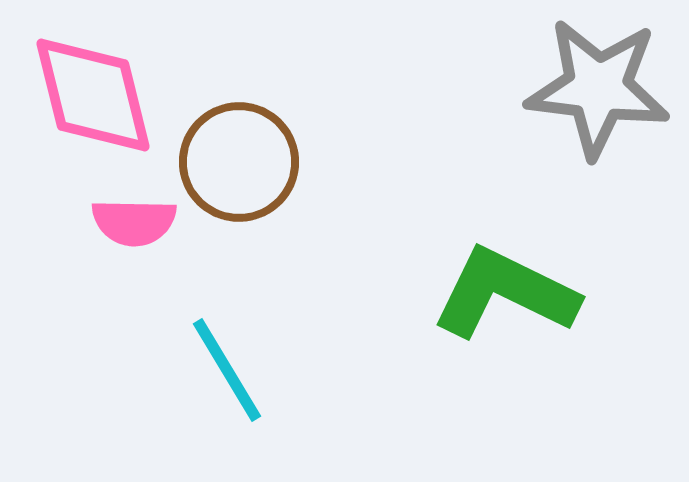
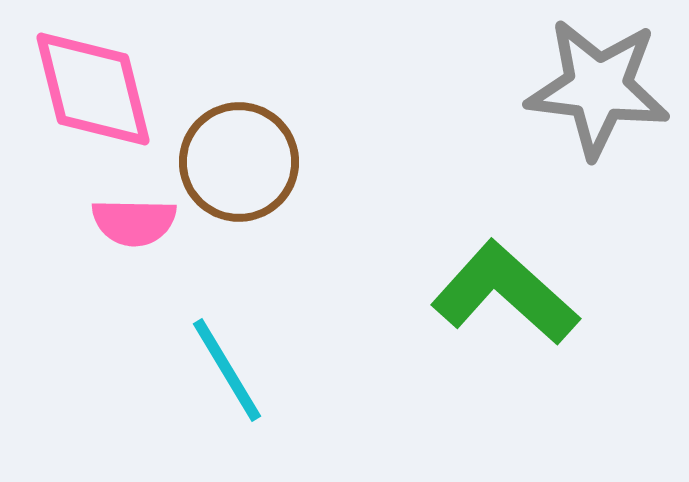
pink diamond: moved 6 px up
green L-shape: rotated 16 degrees clockwise
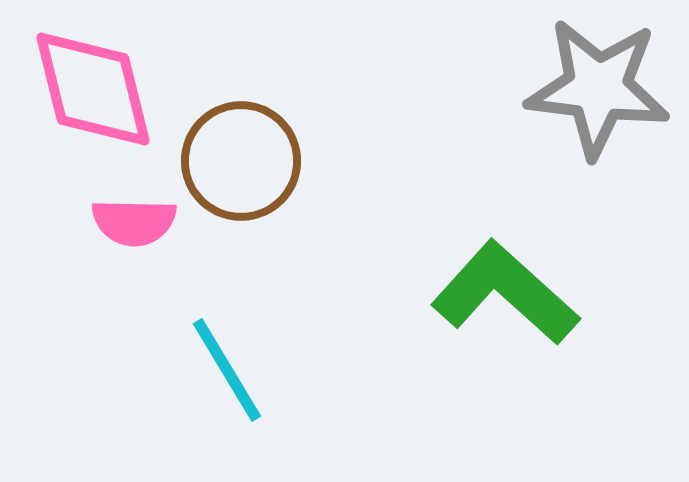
brown circle: moved 2 px right, 1 px up
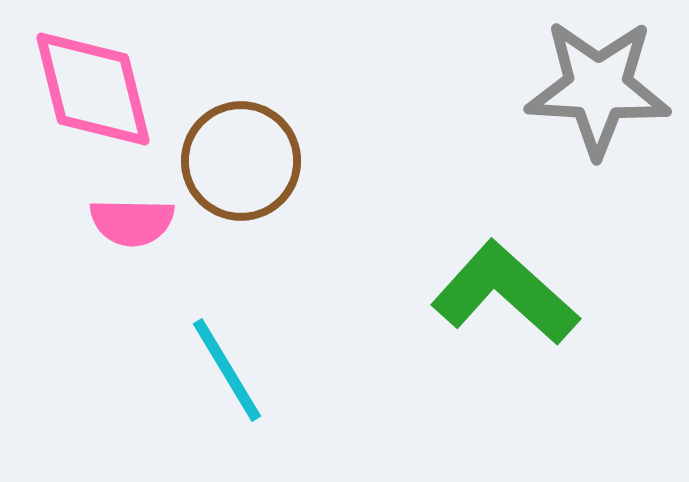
gray star: rotated 4 degrees counterclockwise
pink semicircle: moved 2 px left
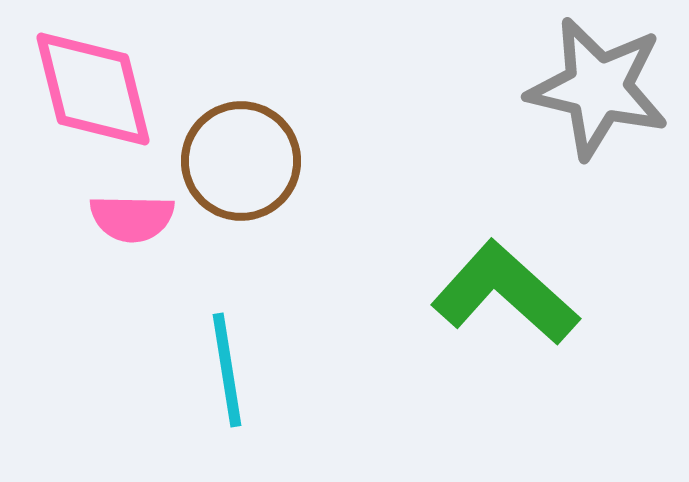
gray star: rotated 10 degrees clockwise
pink semicircle: moved 4 px up
cyan line: rotated 22 degrees clockwise
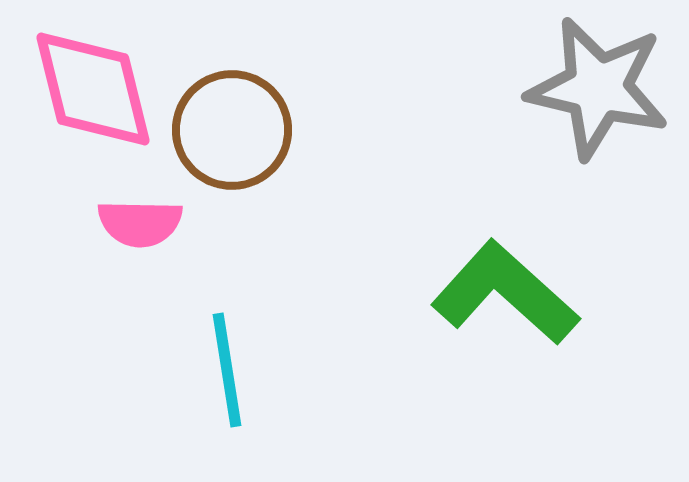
brown circle: moved 9 px left, 31 px up
pink semicircle: moved 8 px right, 5 px down
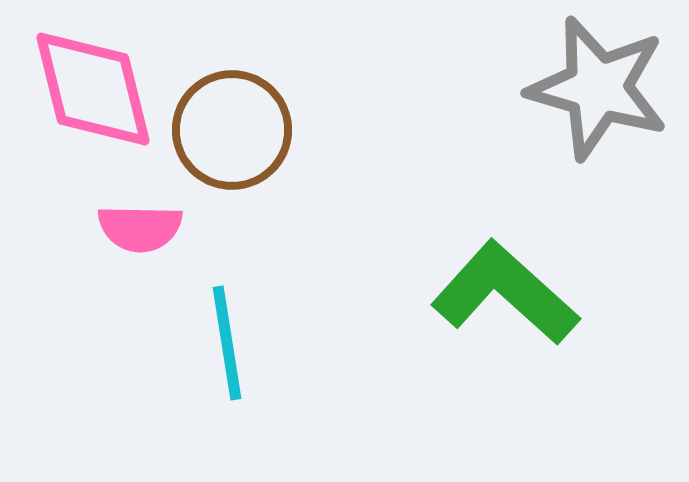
gray star: rotated 3 degrees clockwise
pink semicircle: moved 5 px down
cyan line: moved 27 px up
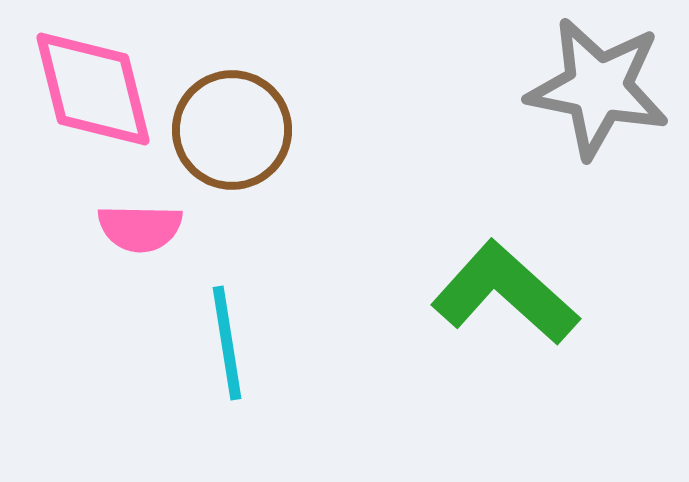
gray star: rotated 5 degrees counterclockwise
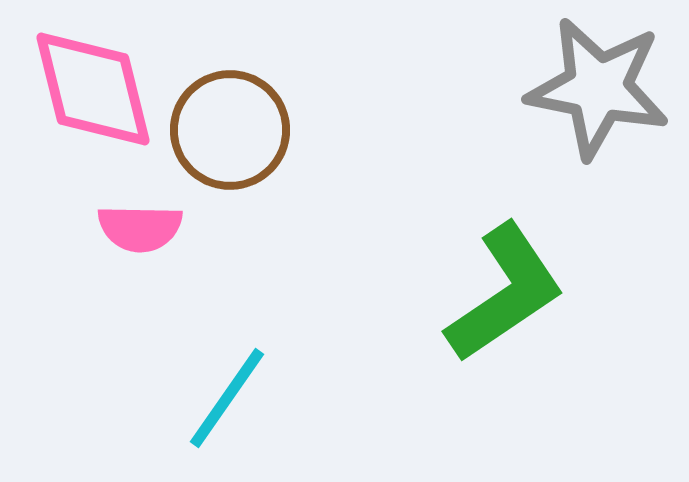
brown circle: moved 2 px left
green L-shape: rotated 104 degrees clockwise
cyan line: moved 55 px down; rotated 44 degrees clockwise
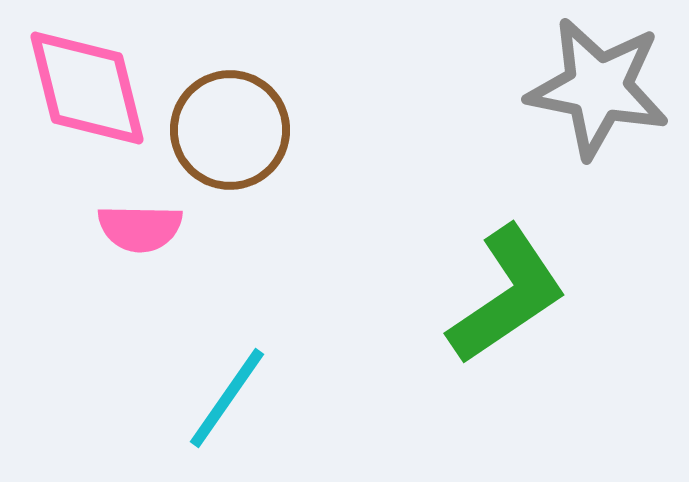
pink diamond: moved 6 px left, 1 px up
green L-shape: moved 2 px right, 2 px down
